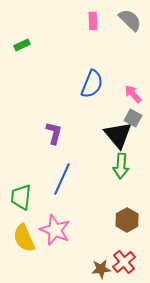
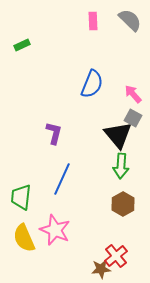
brown hexagon: moved 4 px left, 16 px up
red cross: moved 8 px left, 6 px up
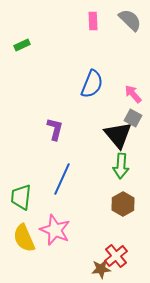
purple L-shape: moved 1 px right, 4 px up
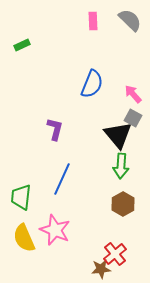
red cross: moved 1 px left, 2 px up
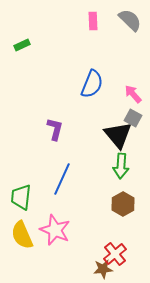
yellow semicircle: moved 2 px left, 3 px up
brown star: moved 2 px right
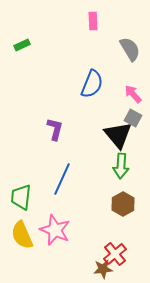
gray semicircle: moved 29 px down; rotated 15 degrees clockwise
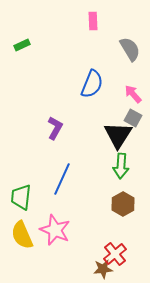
purple L-shape: moved 1 px up; rotated 15 degrees clockwise
black triangle: rotated 12 degrees clockwise
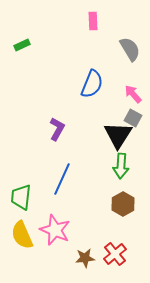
purple L-shape: moved 2 px right, 1 px down
brown star: moved 18 px left, 11 px up
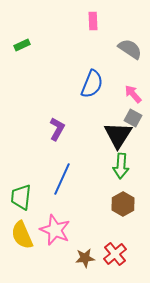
gray semicircle: rotated 25 degrees counterclockwise
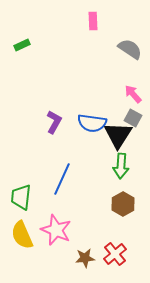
blue semicircle: moved 39 px down; rotated 76 degrees clockwise
purple L-shape: moved 3 px left, 7 px up
pink star: moved 1 px right
